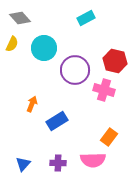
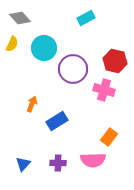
purple circle: moved 2 px left, 1 px up
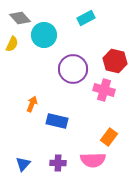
cyan circle: moved 13 px up
blue rectangle: rotated 45 degrees clockwise
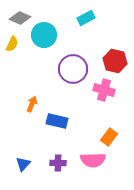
gray diamond: rotated 25 degrees counterclockwise
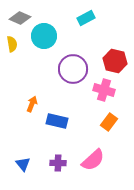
cyan circle: moved 1 px down
yellow semicircle: rotated 35 degrees counterclockwise
orange rectangle: moved 15 px up
pink semicircle: rotated 40 degrees counterclockwise
blue triangle: rotated 21 degrees counterclockwise
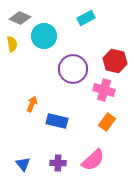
orange rectangle: moved 2 px left
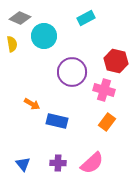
red hexagon: moved 1 px right
purple circle: moved 1 px left, 3 px down
orange arrow: rotated 98 degrees clockwise
pink semicircle: moved 1 px left, 3 px down
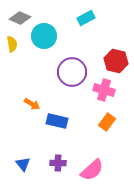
pink semicircle: moved 7 px down
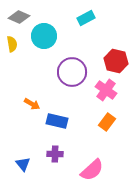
gray diamond: moved 1 px left, 1 px up
pink cross: moved 2 px right; rotated 20 degrees clockwise
purple cross: moved 3 px left, 9 px up
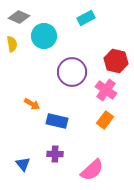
orange rectangle: moved 2 px left, 2 px up
